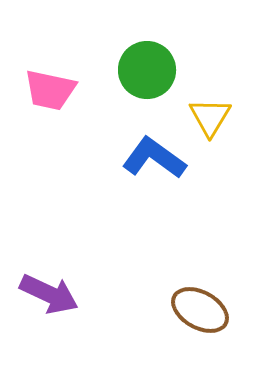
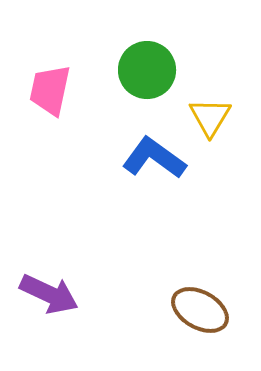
pink trapezoid: rotated 90 degrees clockwise
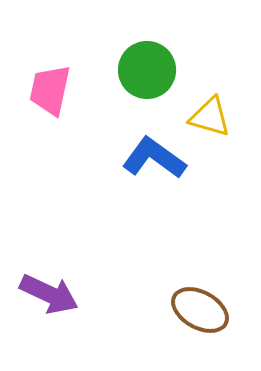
yellow triangle: rotated 45 degrees counterclockwise
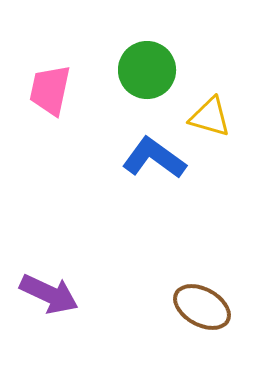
brown ellipse: moved 2 px right, 3 px up
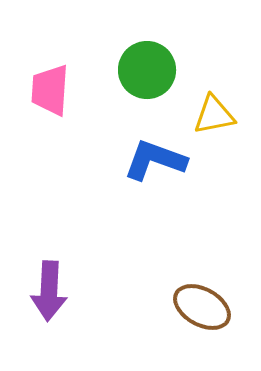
pink trapezoid: rotated 8 degrees counterclockwise
yellow triangle: moved 4 px right, 2 px up; rotated 27 degrees counterclockwise
blue L-shape: moved 1 px right, 2 px down; rotated 16 degrees counterclockwise
purple arrow: moved 3 px up; rotated 68 degrees clockwise
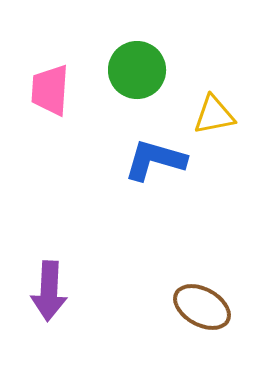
green circle: moved 10 px left
blue L-shape: rotated 4 degrees counterclockwise
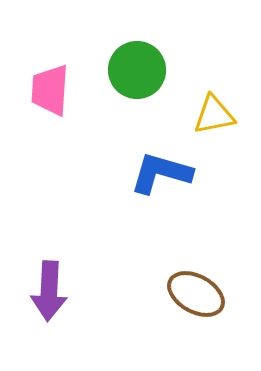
blue L-shape: moved 6 px right, 13 px down
brown ellipse: moved 6 px left, 13 px up
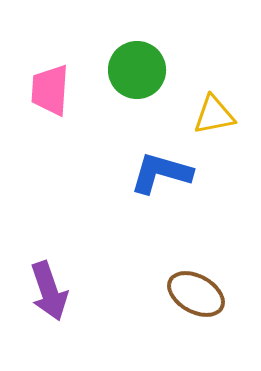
purple arrow: rotated 22 degrees counterclockwise
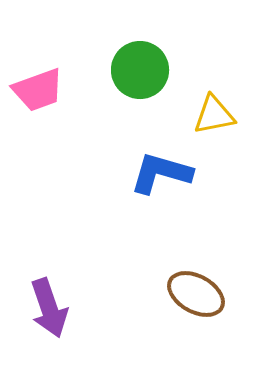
green circle: moved 3 px right
pink trapezoid: moved 12 px left; rotated 114 degrees counterclockwise
purple arrow: moved 17 px down
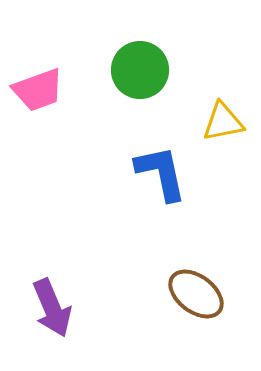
yellow triangle: moved 9 px right, 7 px down
blue L-shape: rotated 62 degrees clockwise
brown ellipse: rotated 8 degrees clockwise
purple arrow: moved 3 px right; rotated 4 degrees counterclockwise
